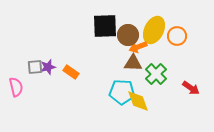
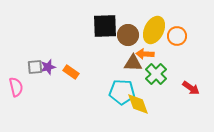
orange arrow: moved 7 px right, 7 px down; rotated 24 degrees clockwise
yellow diamond: moved 3 px down
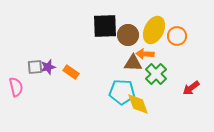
red arrow: rotated 108 degrees clockwise
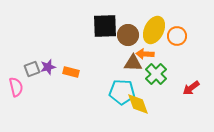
gray square: moved 3 px left, 2 px down; rotated 14 degrees counterclockwise
orange rectangle: rotated 21 degrees counterclockwise
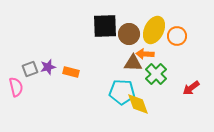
brown circle: moved 1 px right, 1 px up
gray square: moved 2 px left
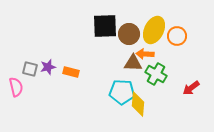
gray square: rotated 35 degrees clockwise
green cross: rotated 15 degrees counterclockwise
yellow diamond: rotated 25 degrees clockwise
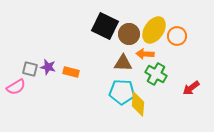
black square: rotated 28 degrees clockwise
yellow ellipse: rotated 8 degrees clockwise
brown triangle: moved 10 px left
purple star: rotated 28 degrees clockwise
pink semicircle: rotated 72 degrees clockwise
